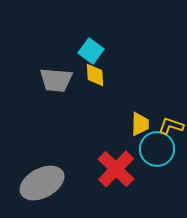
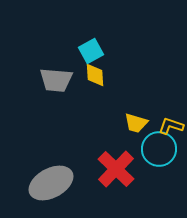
cyan square: rotated 25 degrees clockwise
yellow trapezoid: moved 4 px left, 1 px up; rotated 105 degrees clockwise
cyan circle: moved 2 px right
gray ellipse: moved 9 px right
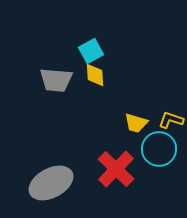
yellow L-shape: moved 6 px up
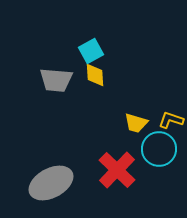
red cross: moved 1 px right, 1 px down
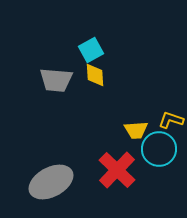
cyan square: moved 1 px up
yellow trapezoid: moved 7 px down; rotated 20 degrees counterclockwise
gray ellipse: moved 1 px up
